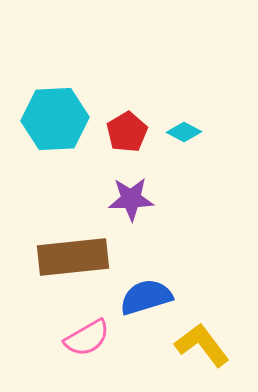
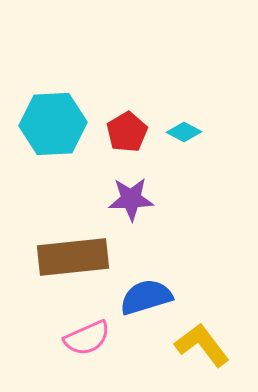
cyan hexagon: moved 2 px left, 5 px down
pink semicircle: rotated 6 degrees clockwise
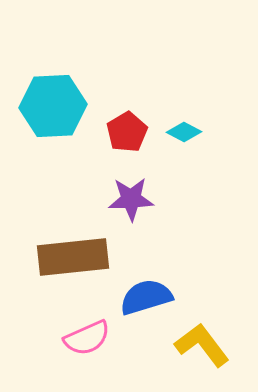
cyan hexagon: moved 18 px up
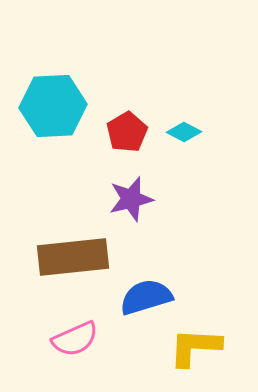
purple star: rotated 12 degrees counterclockwise
pink semicircle: moved 12 px left, 1 px down
yellow L-shape: moved 7 px left, 2 px down; rotated 50 degrees counterclockwise
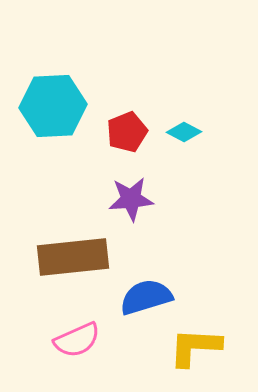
red pentagon: rotated 9 degrees clockwise
purple star: rotated 9 degrees clockwise
pink semicircle: moved 2 px right, 1 px down
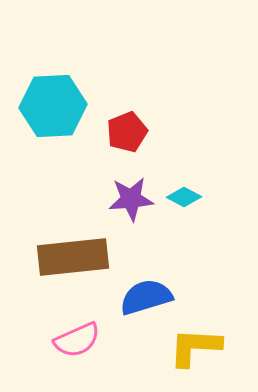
cyan diamond: moved 65 px down
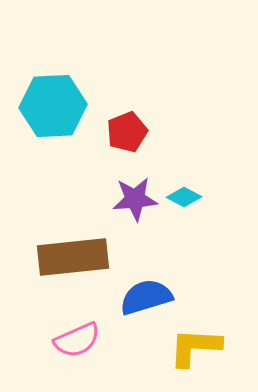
purple star: moved 4 px right
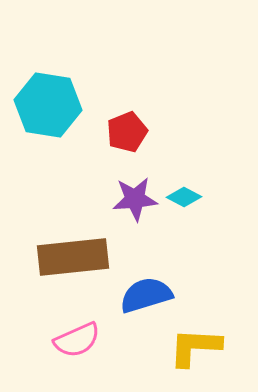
cyan hexagon: moved 5 px left, 1 px up; rotated 12 degrees clockwise
blue semicircle: moved 2 px up
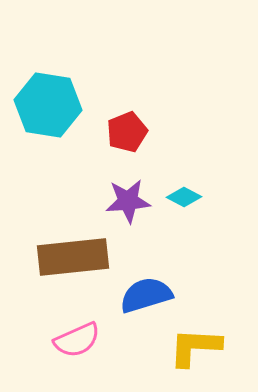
purple star: moved 7 px left, 2 px down
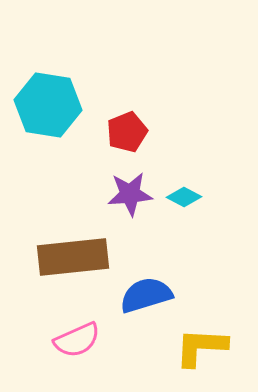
purple star: moved 2 px right, 7 px up
yellow L-shape: moved 6 px right
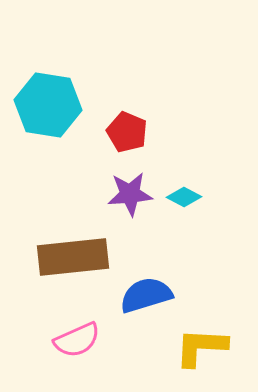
red pentagon: rotated 27 degrees counterclockwise
